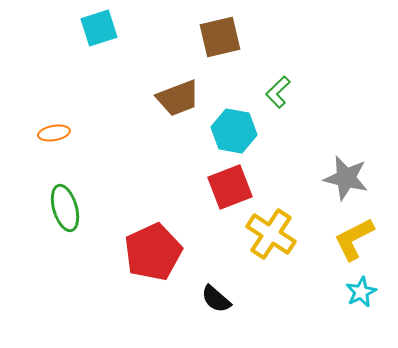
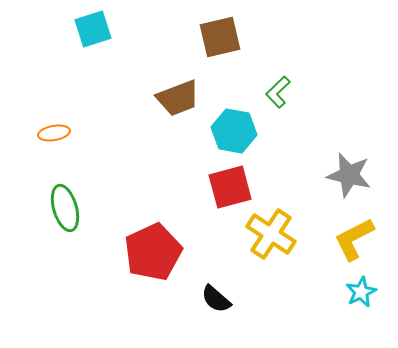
cyan square: moved 6 px left, 1 px down
gray star: moved 3 px right, 3 px up
red square: rotated 6 degrees clockwise
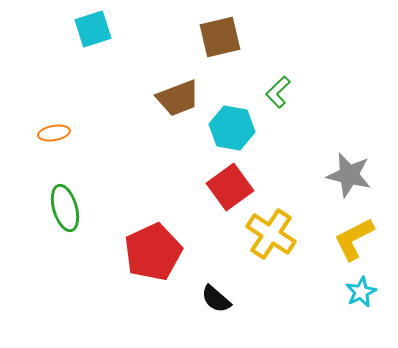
cyan hexagon: moved 2 px left, 3 px up
red square: rotated 21 degrees counterclockwise
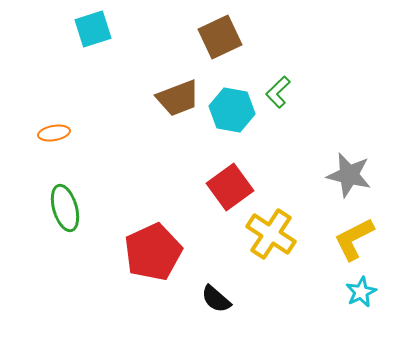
brown square: rotated 12 degrees counterclockwise
cyan hexagon: moved 18 px up
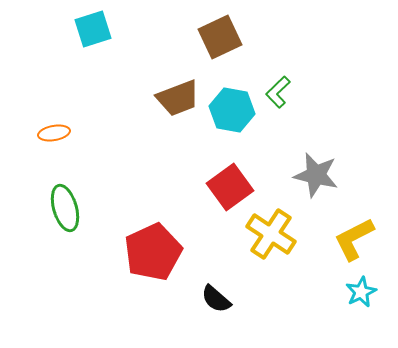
gray star: moved 33 px left
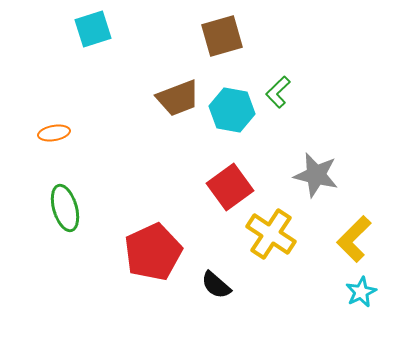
brown square: moved 2 px right, 1 px up; rotated 9 degrees clockwise
yellow L-shape: rotated 18 degrees counterclockwise
black semicircle: moved 14 px up
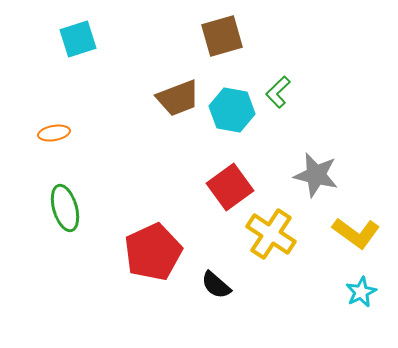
cyan square: moved 15 px left, 10 px down
yellow L-shape: moved 2 px right, 6 px up; rotated 99 degrees counterclockwise
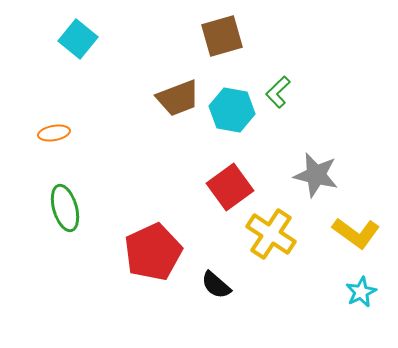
cyan square: rotated 33 degrees counterclockwise
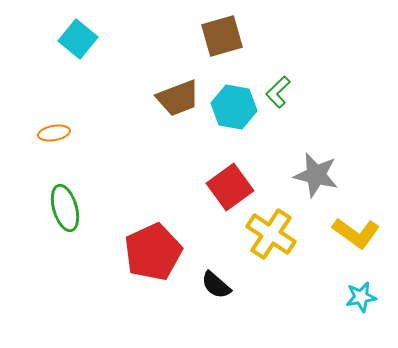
cyan hexagon: moved 2 px right, 3 px up
cyan star: moved 5 px down; rotated 16 degrees clockwise
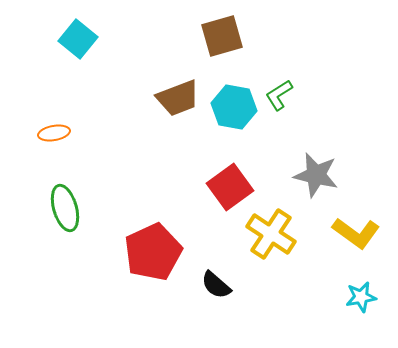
green L-shape: moved 1 px right, 3 px down; rotated 12 degrees clockwise
